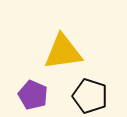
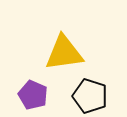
yellow triangle: moved 1 px right, 1 px down
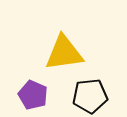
black pentagon: rotated 24 degrees counterclockwise
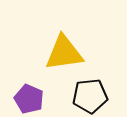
purple pentagon: moved 4 px left, 4 px down
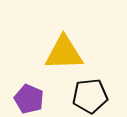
yellow triangle: rotated 6 degrees clockwise
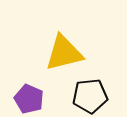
yellow triangle: rotated 12 degrees counterclockwise
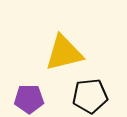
purple pentagon: rotated 24 degrees counterclockwise
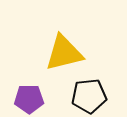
black pentagon: moved 1 px left
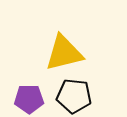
black pentagon: moved 15 px left; rotated 12 degrees clockwise
